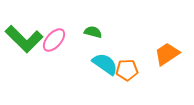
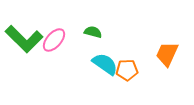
orange trapezoid: rotated 32 degrees counterclockwise
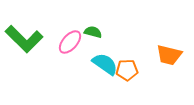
pink ellipse: moved 16 px right, 2 px down
orange trapezoid: moved 2 px right, 1 px down; rotated 100 degrees counterclockwise
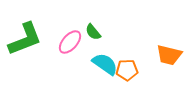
green semicircle: rotated 144 degrees counterclockwise
green L-shape: moved 1 px right; rotated 66 degrees counterclockwise
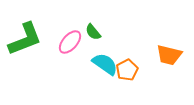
orange pentagon: rotated 25 degrees counterclockwise
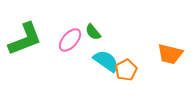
pink ellipse: moved 2 px up
orange trapezoid: moved 1 px right, 1 px up
cyan semicircle: moved 1 px right, 3 px up
orange pentagon: moved 1 px left
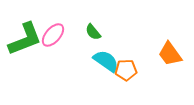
pink ellipse: moved 17 px left, 5 px up
orange trapezoid: rotated 40 degrees clockwise
orange pentagon: rotated 25 degrees clockwise
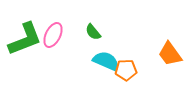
pink ellipse: rotated 15 degrees counterclockwise
cyan semicircle: rotated 12 degrees counterclockwise
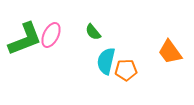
pink ellipse: moved 2 px left
orange trapezoid: moved 2 px up
cyan semicircle: rotated 100 degrees counterclockwise
